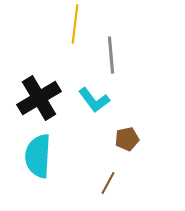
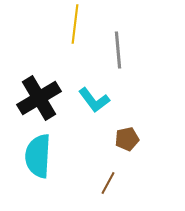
gray line: moved 7 px right, 5 px up
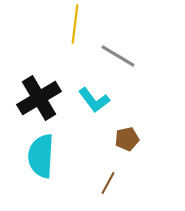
gray line: moved 6 px down; rotated 54 degrees counterclockwise
cyan semicircle: moved 3 px right
